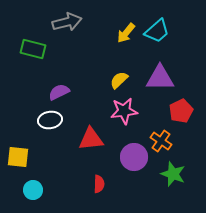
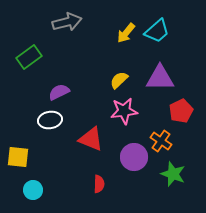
green rectangle: moved 4 px left, 8 px down; rotated 50 degrees counterclockwise
red triangle: rotated 28 degrees clockwise
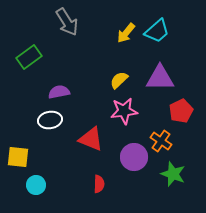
gray arrow: rotated 72 degrees clockwise
purple semicircle: rotated 15 degrees clockwise
cyan circle: moved 3 px right, 5 px up
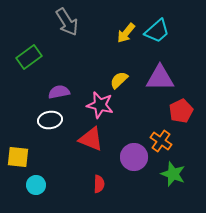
pink star: moved 24 px left, 6 px up; rotated 20 degrees clockwise
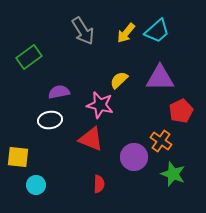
gray arrow: moved 16 px right, 9 px down
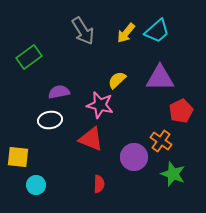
yellow semicircle: moved 2 px left
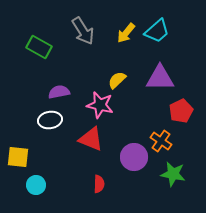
green rectangle: moved 10 px right, 10 px up; rotated 65 degrees clockwise
green star: rotated 10 degrees counterclockwise
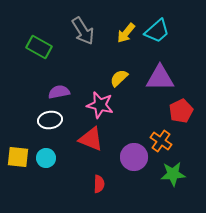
yellow semicircle: moved 2 px right, 2 px up
green star: rotated 15 degrees counterclockwise
cyan circle: moved 10 px right, 27 px up
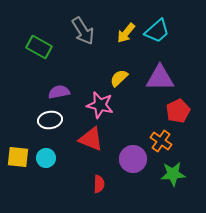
red pentagon: moved 3 px left
purple circle: moved 1 px left, 2 px down
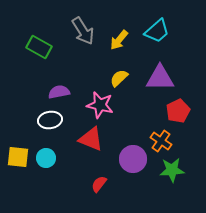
yellow arrow: moved 7 px left, 7 px down
green star: moved 1 px left, 4 px up
red semicircle: rotated 144 degrees counterclockwise
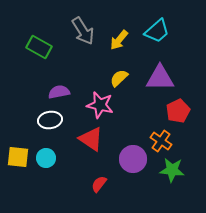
red triangle: rotated 12 degrees clockwise
green star: rotated 10 degrees clockwise
